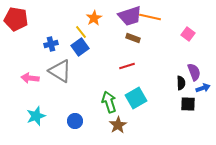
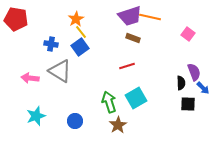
orange star: moved 18 px left, 1 px down
blue cross: rotated 24 degrees clockwise
blue arrow: rotated 64 degrees clockwise
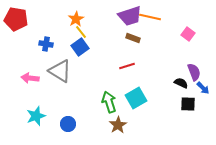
blue cross: moved 5 px left
black semicircle: rotated 64 degrees counterclockwise
blue circle: moved 7 px left, 3 px down
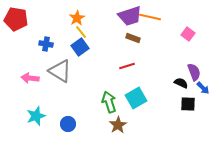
orange star: moved 1 px right, 1 px up
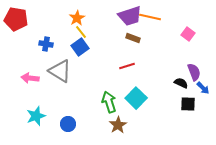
cyan square: rotated 15 degrees counterclockwise
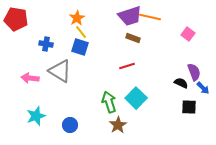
blue square: rotated 36 degrees counterclockwise
black square: moved 1 px right, 3 px down
blue circle: moved 2 px right, 1 px down
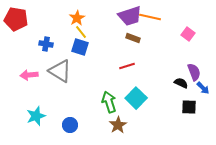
pink arrow: moved 1 px left, 3 px up; rotated 12 degrees counterclockwise
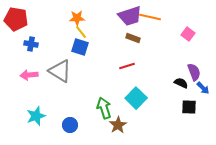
orange star: rotated 28 degrees clockwise
blue cross: moved 15 px left
green arrow: moved 5 px left, 6 px down
